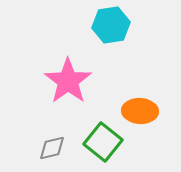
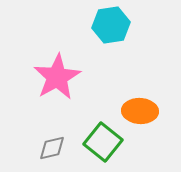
pink star: moved 11 px left, 4 px up; rotated 6 degrees clockwise
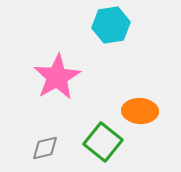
gray diamond: moved 7 px left
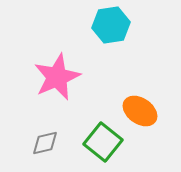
pink star: rotated 6 degrees clockwise
orange ellipse: rotated 32 degrees clockwise
gray diamond: moved 5 px up
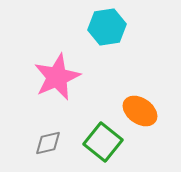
cyan hexagon: moved 4 px left, 2 px down
gray diamond: moved 3 px right
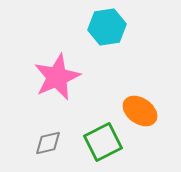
green square: rotated 24 degrees clockwise
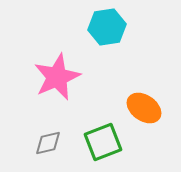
orange ellipse: moved 4 px right, 3 px up
green square: rotated 6 degrees clockwise
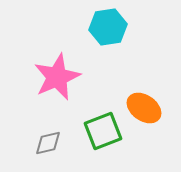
cyan hexagon: moved 1 px right
green square: moved 11 px up
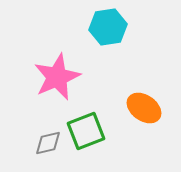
green square: moved 17 px left
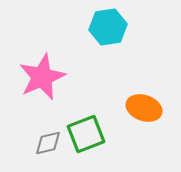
pink star: moved 15 px left
orange ellipse: rotated 16 degrees counterclockwise
green square: moved 3 px down
